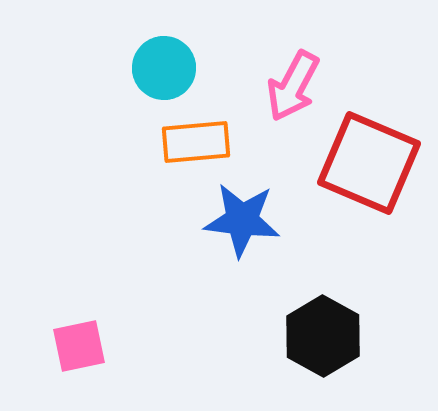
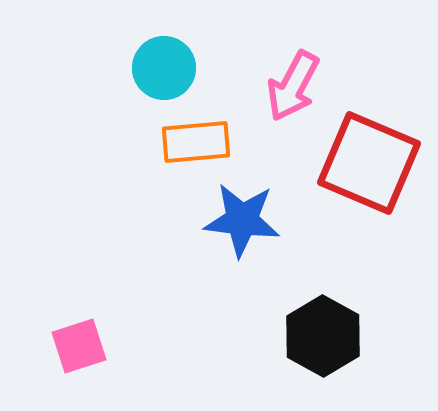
pink square: rotated 6 degrees counterclockwise
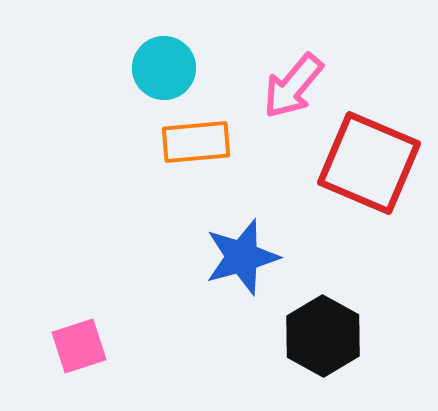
pink arrow: rotated 12 degrees clockwise
blue star: moved 37 px down; rotated 22 degrees counterclockwise
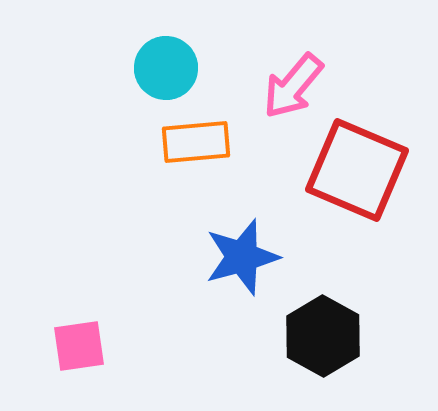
cyan circle: moved 2 px right
red square: moved 12 px left, 7 px down
pink square: rotated 10 degrees clockwise
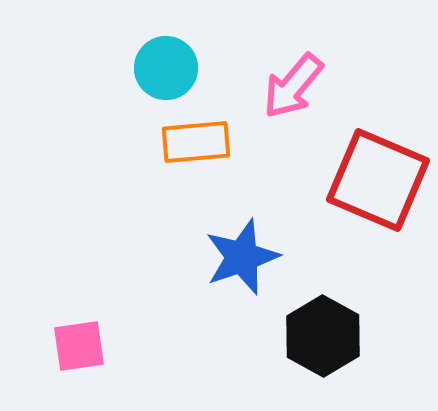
red square: moved 21 px right, 10 px down
blue star: rotated 4 degrees counterclockwise
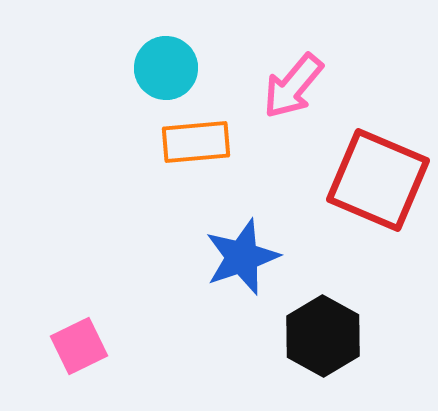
pink square: rotated 18 degrees counterclockwise
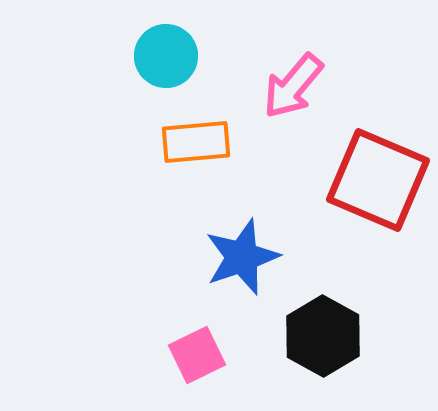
cyan circle: moved 12 px up
pink square: moved 118 px right, 9 px down
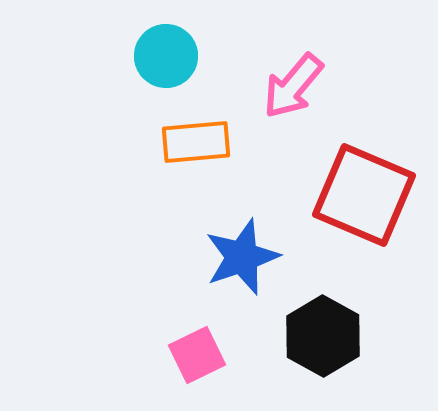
red square: moved 14 px left, 15 px down
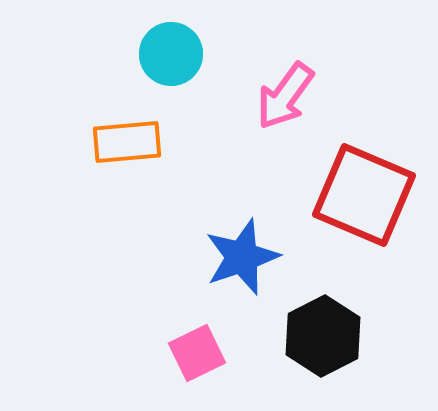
cyan circle: moved 5 px right, 2 px up
pink arrow: moved 8 px left, 10 px down; rotated 4 degrees counterclockwise
orange rectangle: moved 69 px left
black hexagon: rotated 4 degrees clockwise
pink square: moved 2 px up
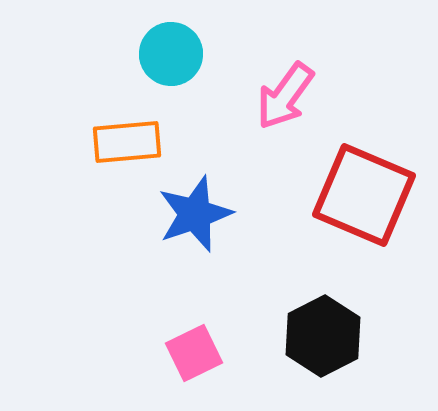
blue star: moved 47 px left, 43 px up
pink square: moved 3 px left
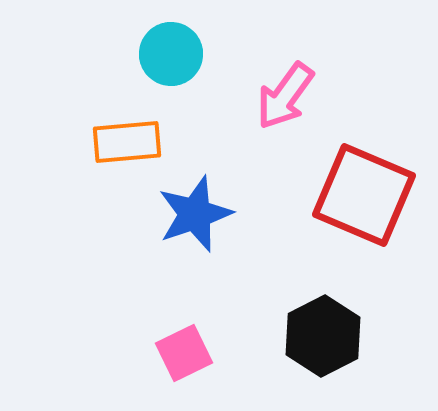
pink square: moved 10 px left
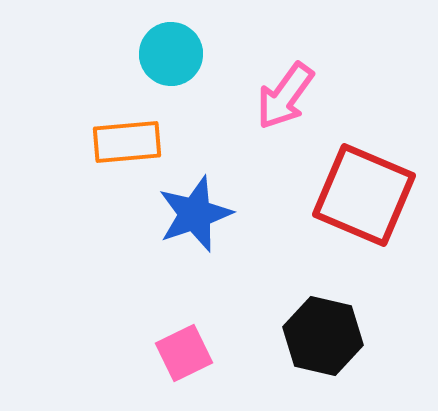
black hexagon: rotated 20 degrees counterclockwise
